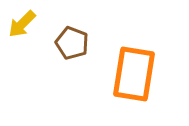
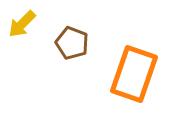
orange rectangle: rotated 10 degrees clockwise
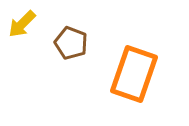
brown pentagon: moved 1 px left
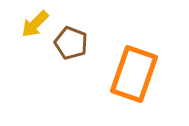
yellow arrow: moved 13 px right
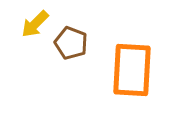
orange rectangle: moved 2 px left, 4 px up; rotated 16 degrees counterclockwise
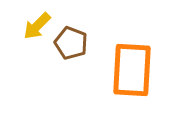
yellow arrow: moved 2 px right, 2 px down
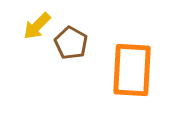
brown pentagon: rotated 8 degrees clockwise
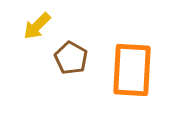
brown pentagon: moved 15 px down
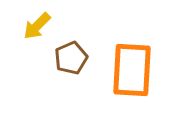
brown pentagon: rotated 20 degrees clockwise
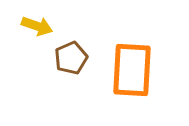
yellow arrow: rotated 116 degrees counterclockwise
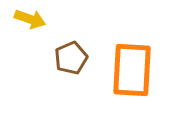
yellow arrow: moved 7 px left, 7 px up
